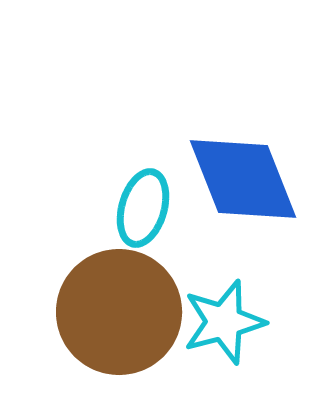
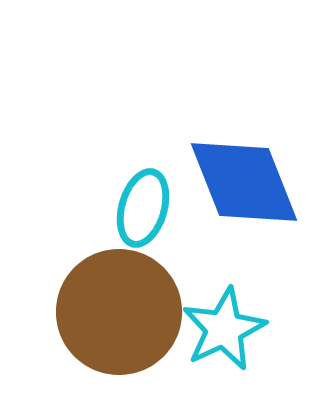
blue diamond: moved 1 px right, 3 px down
cyan star: moved 7 px down; rotated 10 degrees counterclockwise
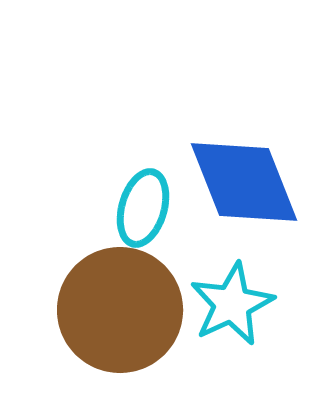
brown circle: moved 1 px right, 2 px up
cyan star: moved 8 px right, 25 px up
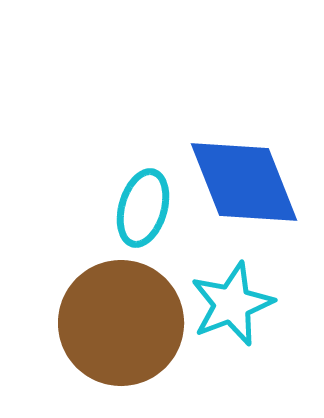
cyan star: rotated 4 degrees clockwise
brown circle: moved 1 px right, 13 px down
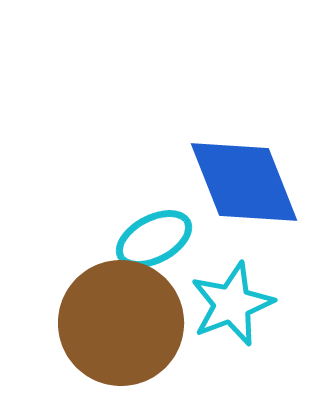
cyan ellipse: moved 11 px right, 31 px down; rotated 46 degrees clockwise
